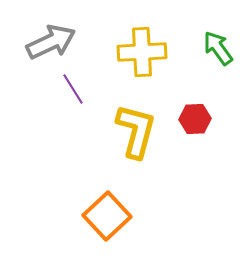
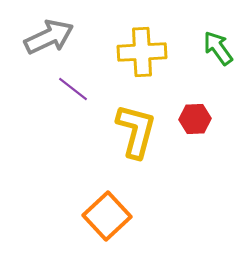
gray arrow: moved 2 px left, 5 px up
purple line: rotated 20 degrees counterclockwise
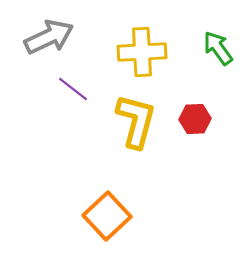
yellow L-shape: moved 10 px up
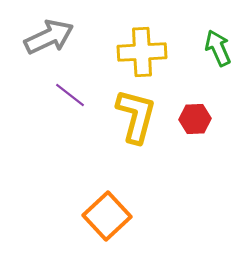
green arrow: rotated 12 degrees clockwise
purple line: moved 3 px left, 6 px down
yellow L-shape: moved 5 px up
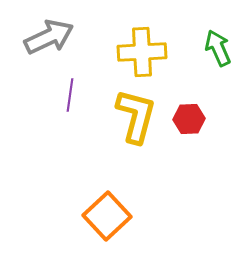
purple line: rotated 60 degrees clockwise
red hexagon: moved 6 px left
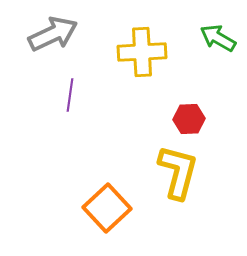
gray arrow: moved 4 px right, 3 px up
green arrow: moved 10 px up; rotated 36 degrees counterclockwise
yellow L-shape: moved 42 px right, 56 px down
orange square: moved 8 px up
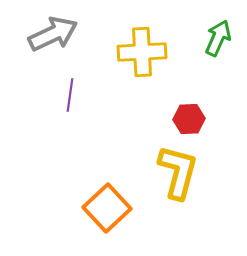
green arrow: rotated 84 degrees clockwise
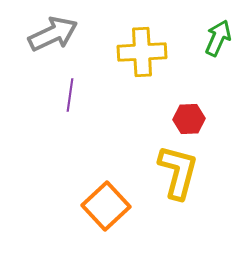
orange square: moved 1 px left, 2 px up
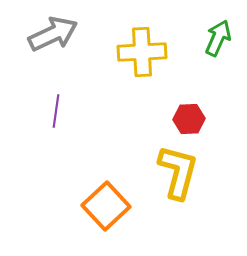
purple line: moved 14 px left, 16 px down
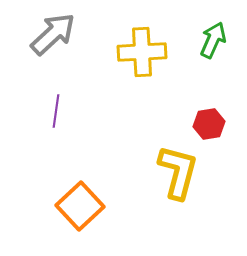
gray arrow: rotated 18 degrees counterclockwise
green arrow: moved 5 px left, 2 px down
red hexagon: moved 20 px right, 5 px down; rotated 8 degrees counterclockwise
orange square: moved 26 px left
